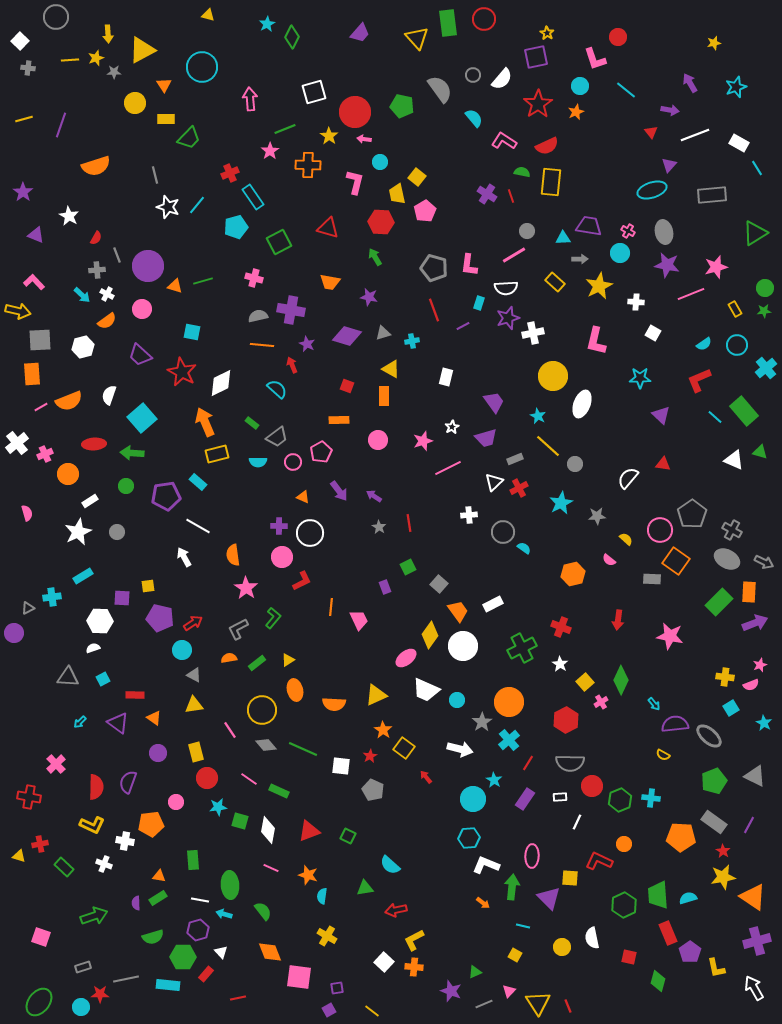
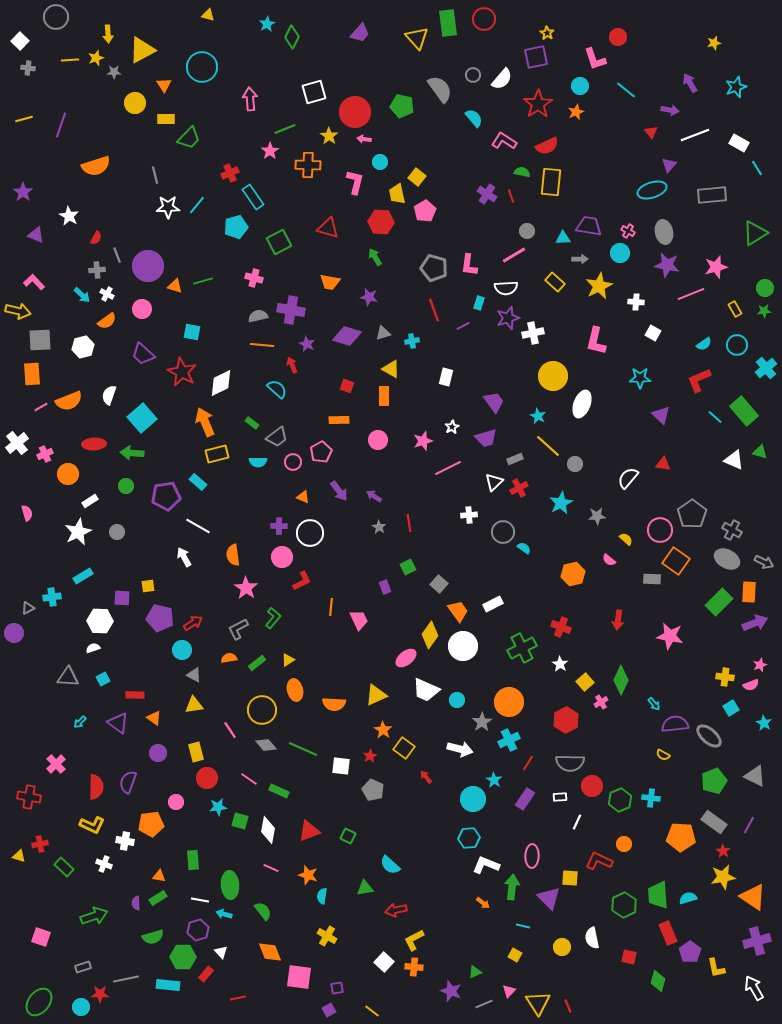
white star at (168, 207): rotated 20 degrees counterclockwise
purple trapezoid at (140, 355): moved 3 px right, 1 px up
cyan cross at (509, 740): rotated 15 degrees clockwise
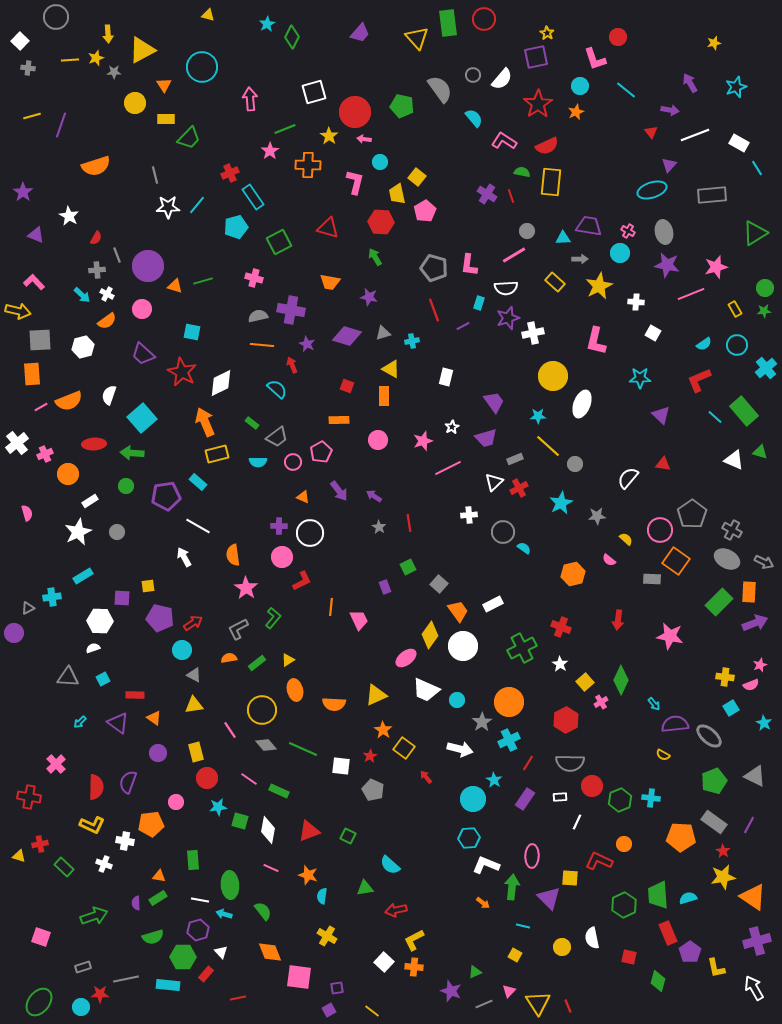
yellow line at (24, 119): moved 8 px right, 3 px up
cyan star at (538, 416): rotated 28 degrees counterclockwise
